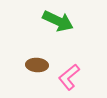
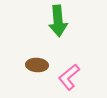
green arrow: rotated 60 degrees clockwise
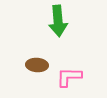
pink L-shape: rotated 40 degrees clockwise
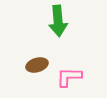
brown ellipse: rotated 20 degrees counterclockwise
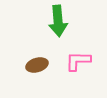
pink L-shape: moved 9 px right, 16 px up
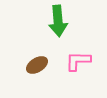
brown ellipse: rotated 15 degrees counterclockwise
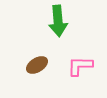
pink L-shape: moved 2 px right, 5 px down
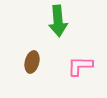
brown ellipse: moved 5 px left, 3 px up; rotated 45 degrees counterclockwise
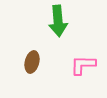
pink L-shape: moved 3 px right, 1 px up
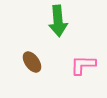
brown ellipse: rotated 50 degrees counterclockwise
